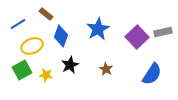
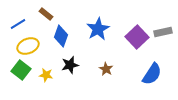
yellow ellipse: moved 4 px left
black star: rotated 12 degrees clockwise
green square: moved 1 px left; rotated 24 degrees counterclockwise
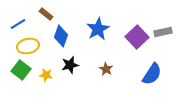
yellow ellipse: rotated 10 degrees clockwise
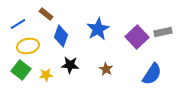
black star: rotated 18 degrees clockwise
yellow star: rotated 16 degrees counterclockwise
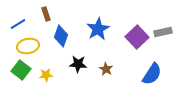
brown rectangle: rotated 32 degrees clockwise
black star: moved 8 px right, 1 px up
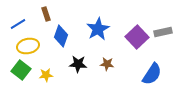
brown star: moved 1 px right, 5 px up; rotated 24 degrees counterclockwise
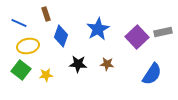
blue line: moved 1 px right, 1 px up; rotated 56 degrees clockwise
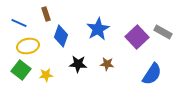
gray rectangle: rotated 42 degrees clockwise
